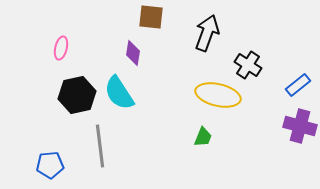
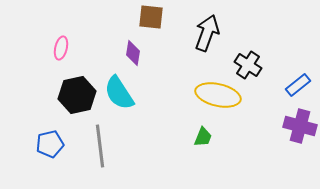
blue pentagon: moved 21 px up; rotated 8 degrees counterclockwise
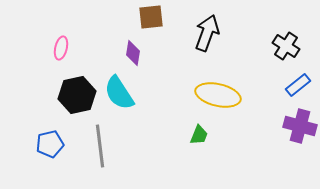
brown square: rotated 12 degrees counterclockwise
black cross: moved 38 px right, 19 px up
green trapezoid: moved 4 px left, 2 px up
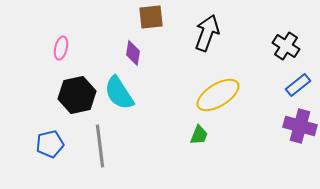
yellow ellipse: rotated 45 degrees counterclockwise
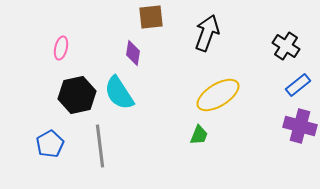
blue pentagon: rotated 16 degrees counterclockwise
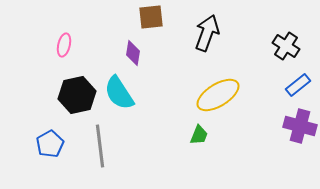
pink ellipse: moved 3 px right, 3 px up
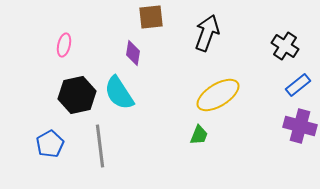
black cross: moved 1 px left
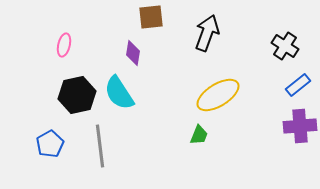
purple cross: rotated 20 degrees counterclockwise
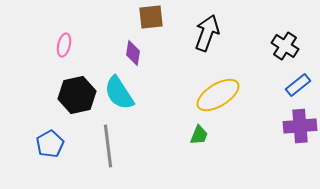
gray line: moved 8 px right
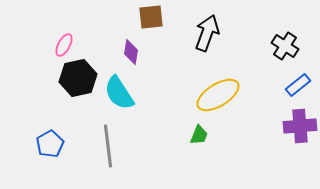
pink ellipse: rotated 15 degrees clockwise
purple diamond: moved 2 px left, 1 px up
black hexagon: moved 1 px right, 17 px up
